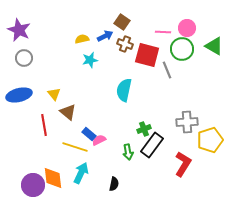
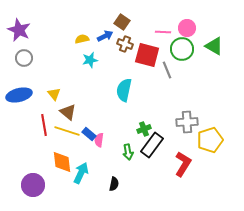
pink semicircle: rotated 56 degrees counterclockwise
yellow line: moved 8 px left, 16 px up
orange diamond: moved 9 px right, 16 px up
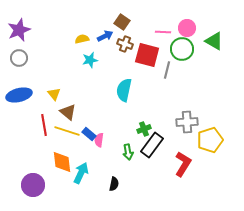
purple star: rotated 25 degrees clockwise
green triangle: moved 5 px up
gray circle: moved 5 px left
gray line: rotated 36 degrees clockwise
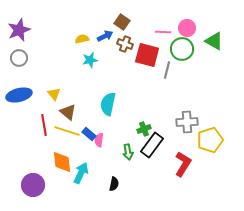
cyan semicircle: moved 16 px left, 14 px down
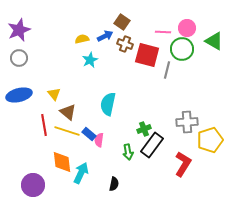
cyan star: rotated 14 degrees counterclockwise
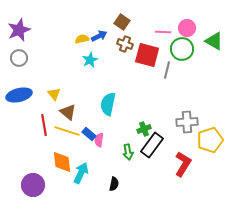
blue arrow: moved 6 px left
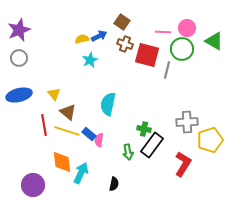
green cross: rotated 32 degrees clockwise
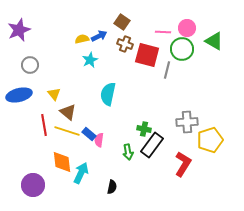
gray circle: moved 11 px right, 7 px down
cyan semicircle: moved 10 px up
black semicircle: moved 2 px left, 3 px down
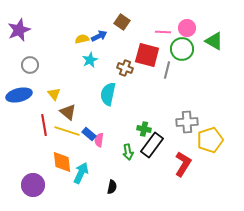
brown cross: moved 24 px down
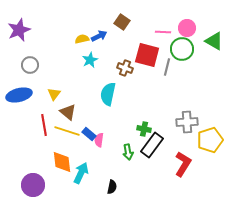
gray line: moved 3 px up
yellow triangle: rotated 16 degrees clockwise
